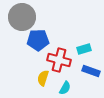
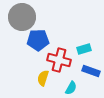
cyan semicircle: moved 6 px right
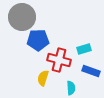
cyan semicircle: rotated 32 degrees counterclockwise
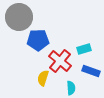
gray circle: moved 3 px left
red cross: moved 1 px right, 1 px down; rotated 25 degrees clockwise
